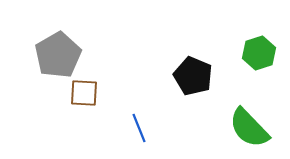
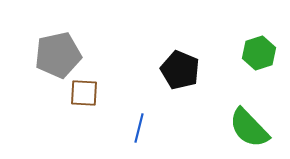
gray pentagon: rotated 18 degrees clockwise
black pentagon: moved 13 px left, 6 px up
blue line: rotated 36 degrees clockwise
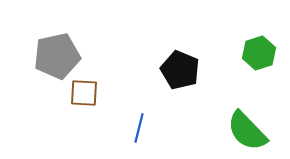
gray pentagon: moved 1 px left, 1 px down
green semicircle: moved 2 px left, 3 px down
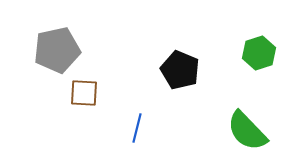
gray pentagon: moved 6 px up
blue line: moved 2 px left
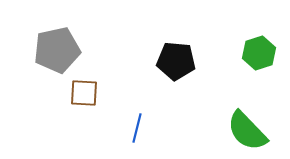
black pentagon: moved 4 px left, 9 px up; rotated 18 degrees counterclockwise
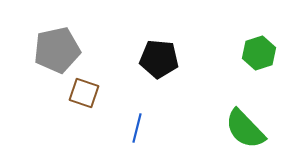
black pentagon: moved 17 px left, 2 px up
brown square: rotated 16 degrees clockwise
green semicircle: moved 2 px left, 2 px up
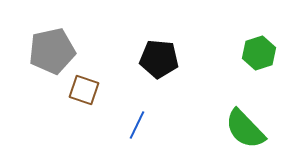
gray pentagon: moved 5 px left, 1 px down
brown square: moved 3 px up
blue line: moved 3 px up; rotated 12 degrees clockwise
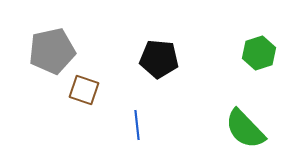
blue line: rotated 32 degrees counterclockwise
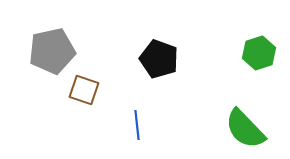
black pentagon: rotated 15 degrees clockwise
